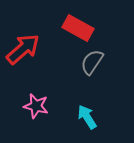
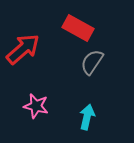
cyan arrow: rotated 45 degrees clockwise
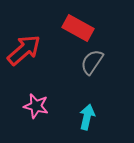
red arrow: moved 1 px right, 1 px down
